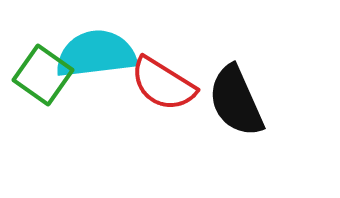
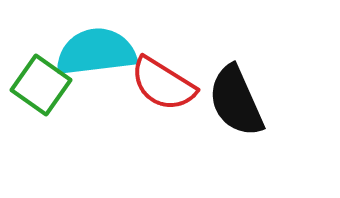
cyan semicircle: moved 2 px up
green square: moved 2 px left, 10 px down
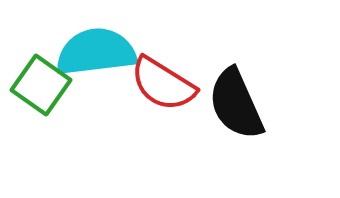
black semicircle: moved 3 px down
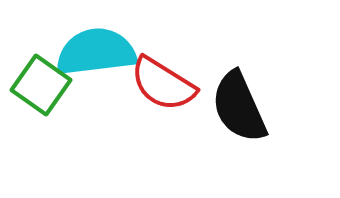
black semicircle: moved 3 px right, 3 px down
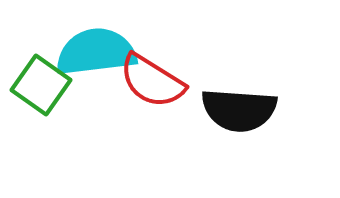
red semicircle: moved 11 px left, 3 px up
black semicircle: moved 3 px down; rotated 62 degrees counterclockwise
